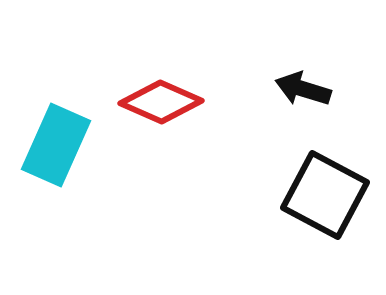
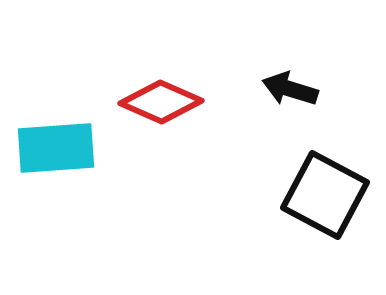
black arrow: moved 13 px left
cyan rectangle: moved 3 px down; rotated 62 degrees clockwise
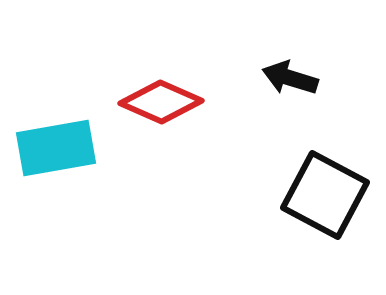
black arrow: moved 11 px up
cyan rectangle: rotated 6 degrees counterclockwise
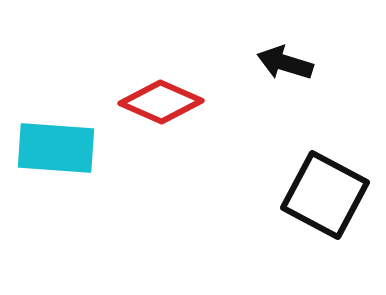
black arrow: moved 5 px left, 15 px up
cyan rectangle: rotated 14 degrees clockwise
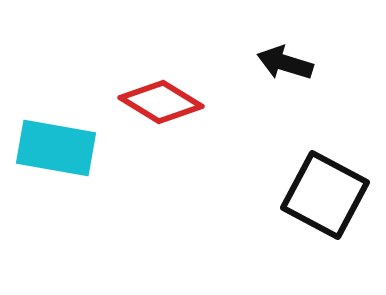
red diamond: rotated 8 degrees clockwise
cyan rectangle: rotated 6 degrees clockwise
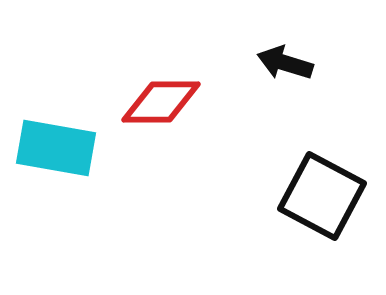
red diamond: rotated 32 degrees counterclockwise
black square: moved 3 px left, 1 px down
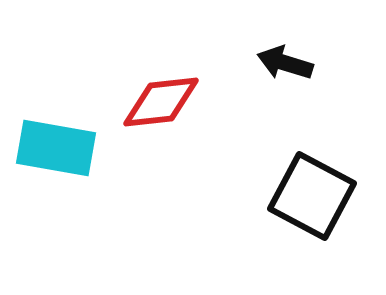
red diamond: rotated 6 degrees counterclockwise
black square: moved 10 px left
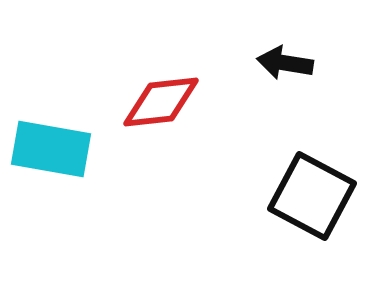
black arrow: rotated 8 degrees counterclockwise
cyan rectangle: moved 5 px left, 1 px down
